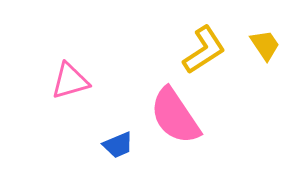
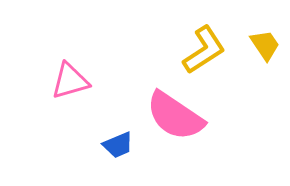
pink semicircle: rotated 22 degrees counterclockwise
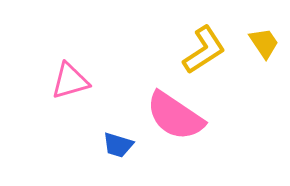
yellow trapezoid: moved 1 px left, 2 px up
blue trapezoid: rotated 40 degrees clockwise
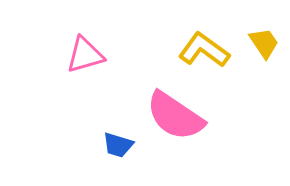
yellow L-shape: rotated 111 degrees counterclockwise
pink triangle: moved 15 px right, 26 px up
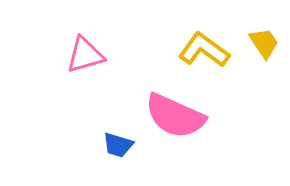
pink semicircle: rotated 10 degrees counterclockwise
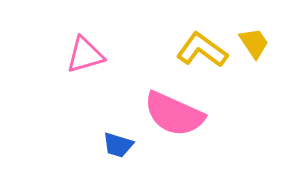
yellow trapezoid: moved 10 px left
yellow L-shape: moved 2 px left
pink semicircle: moved 1 px left, 2 px up
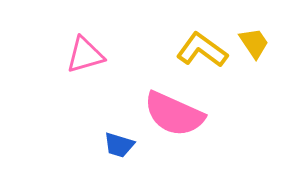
blue trapezoid: moved 1 px right
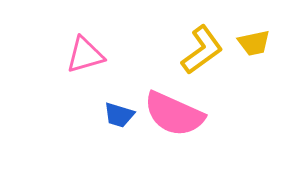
yellow trapezoid: rotated 112 degrees clockwise
yellow L-shape: rotated 108 degrees clockwise
blue trapezoid: moved 30 px up
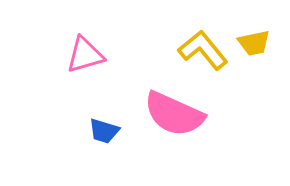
yellow L-shape: moved 1 px right; rotated 93 degrees counterclockwise
blue trapezoid: moved 15 px left, 16 px down
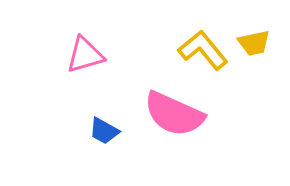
blue trapezoid: rotated 12 degrees clockwise
